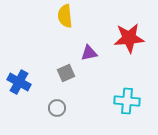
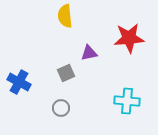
gray circle: moved 4 px right
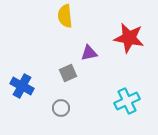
red star: rotated 16 degrees clockwise
gray square: moved 2 px right
blue cross: moved 3 px right, 4 px down
cyan cross: rotated 30 degrees counterclockwise
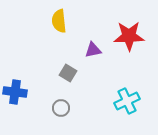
yellow semicircle: moved 6 px left, 5 px down
red star: moved 2 px up; rotated 12 degrees counterclockwise
purple triangle: moved 4 px right, 3 px up
gray square: rotated 36 degrees counterclockwise
blue cross: moved 7 px left, 6 px down; rotated 20 degrees counterclockwise
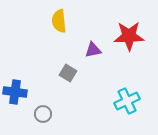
gray circle: moved 18 px left, 6 px down
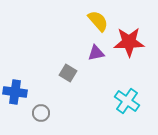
yellow semicircle: moved 39 px right; rotated 145 degrees clockwise
red star: moved 6 px down
purple triangle: moved 3 px right, 3 px down
cyan cross: rotated 30 degrees counterclockwise
gray circle: moved 2 px left, 1 px up
